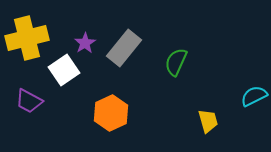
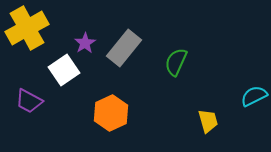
yellow cross: moved 10 px up; rotated 15 degrees counterclockwise
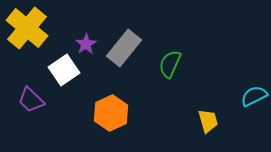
yellow cross: rotated 21 degrees counterclockwise
purple star: moved 1 px right, 1 px down
green semicircle: moved 6 px left, 2 px down
purple trapezoid: moved 2 px right, 1 px up; rotated 16 degrees clockwise
